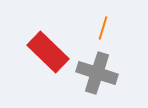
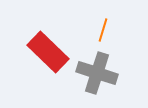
orange line: moved 2 px down
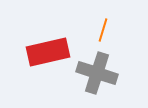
red rectangle: rotated 57 degrees counterclockwise
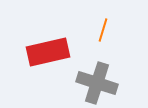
gray cross: moved 10 px down
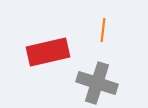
orange line: rotated 10 degrees counterclockwise
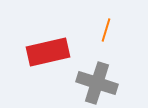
orange line: moved 3 px right; rotated 10 degrees clockwise
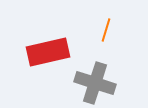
gray cross: moved 2 px left
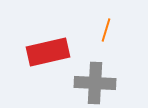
gray cross: rotated 15 degrees counterclockwise
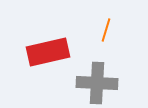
gray cross: moved 2 px right
